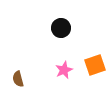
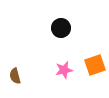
pink star: rotated 12 degrees clockwise
brown semicircle: moved 3 px left, 3 px up
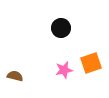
orange square: moved 4 px left, 2 px up
brown semicircle: rotated 119 degrees clockwise
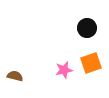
black circle: moved 26 px right
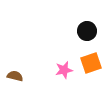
black circle: moved 3 px down
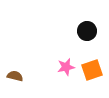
orange square: moved 1 px right, 7 px down
pink star: moved 2 px right, 3 px up
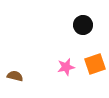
black circle: moved 4 px left, 6 px up
orange square: moved 3 px right, 6 px up
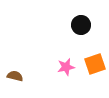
black circle: moved 2 px left
